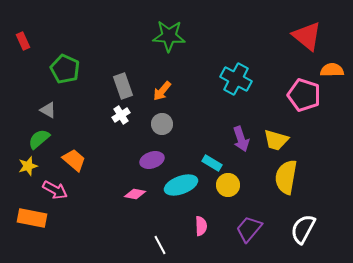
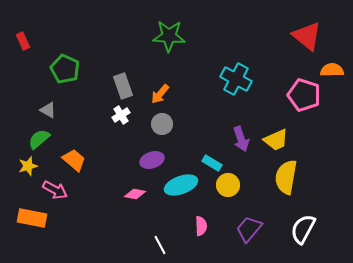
orange arrow: moved 2 px left, 3 px down
yellow trapezoid: rotated 40 degrees counterclockwise
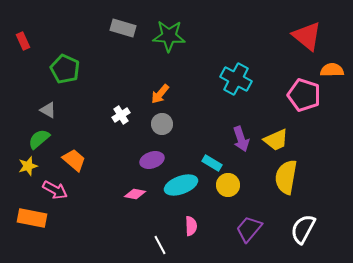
gray rectangle: moved 58 px up; rotated 55 degrees counterclockwise
pink semicircle: moved 10 px left
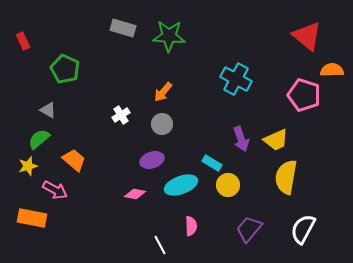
orange arrow: moved 3 px right, 2 px up
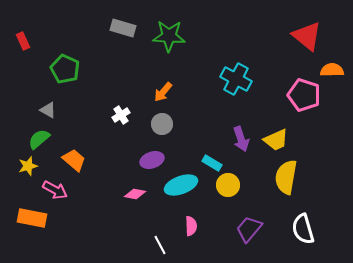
white semicircle: rotated 44 degrees counterclockwise
